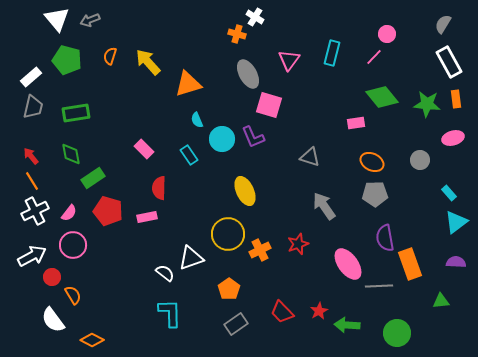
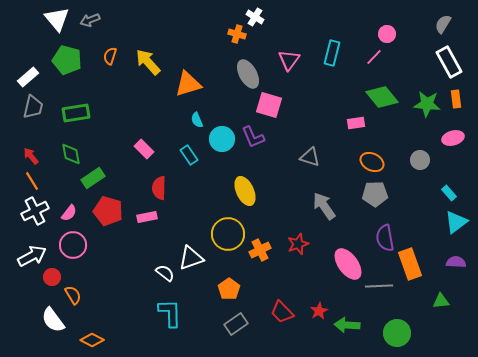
white rectangle at (31, 77): moved 3 px left
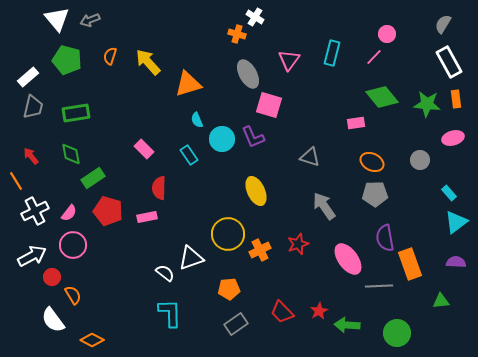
orange line at (32, 181): moved 16 px left
yellow ellipse at (245, 191): moved 11 px right
pink ellipse at (348, 264): moved 5 px up
orange pentagon at (229, 289): rotated 30 degrees clockwise
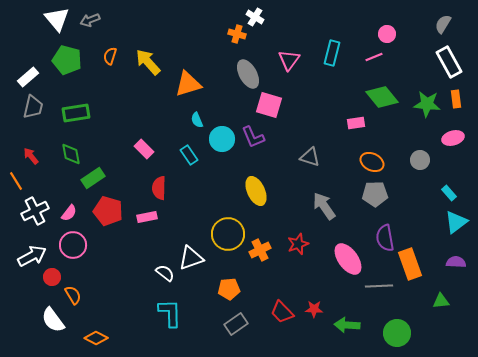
pink line at (374, 57): rotated 24 degrees clockwise
red star at (319, 311): moved 5 px left, 2 px up; rotated 30 degrees clockwise
orange diamond at (92, 340): moved 4 px right, 2 px up
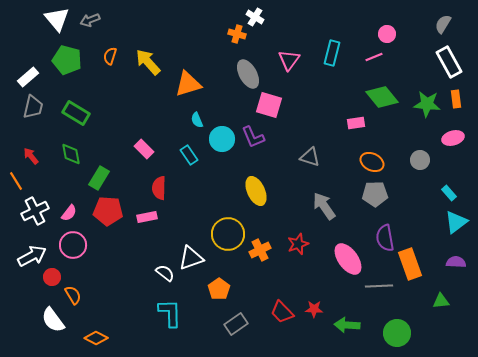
green rectangle at (76, 113): rotated 40 degrees clockwise
green rectangle at (93, 178): moved 6 px right; rotated 25 degrees counterclockwise
red pentagon at (108, 211): rotated 12 degrees counterclockwise
orange pentagon at (229, 289): moved 10 px left; rotated 30 degrees counterclockwise
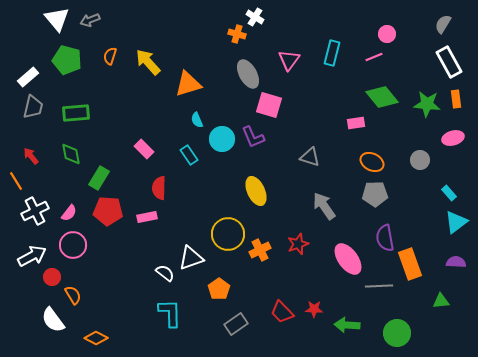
green rectangle at (76, 113): rotated 36 degrees counterclockwise
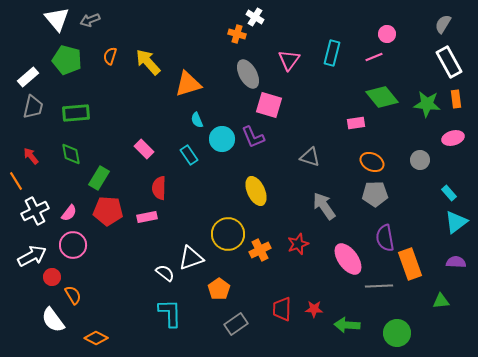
red trapezoid at (282, 312): moved 3 px up; rotated 45 degrees clockwise
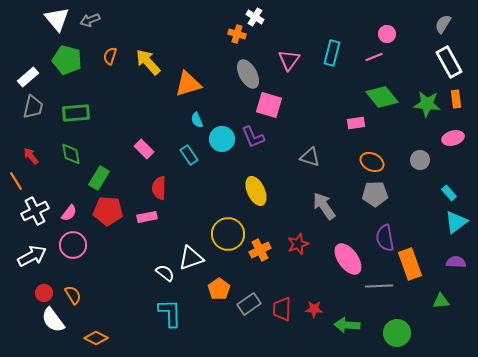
red circle at (52, 277): moved 8 px left, 16 px down
gray rectangle at (236, 324): moved 13 px right, 20 px up
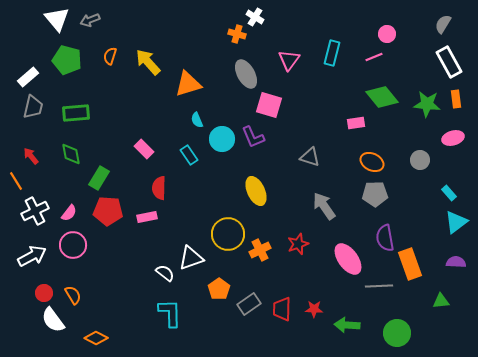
gray ellipse at (248, 74): moved 2 px left
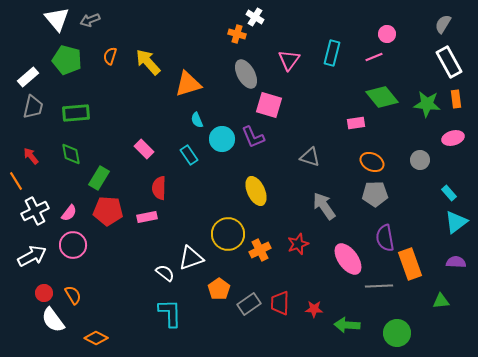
red trapezoid at (282, 309): moved 2 px left, 6 px up
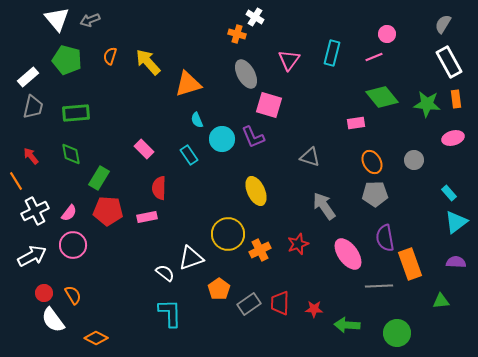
gray circle at (420, 160): moved 6 px left
orange ellipse at (372, 162): rotated 35 degrees clockwise
pink ellipse at (348, 259): moved 5 px up
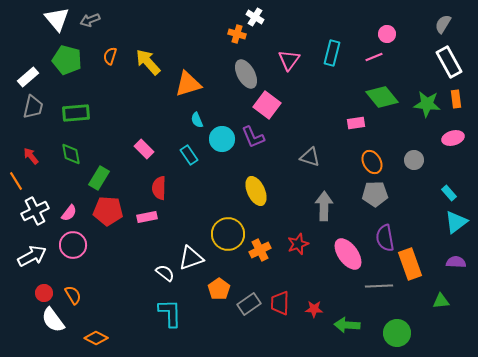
pink square at (269, 105): moved 2 px left; rotated 20 degrees clockwise
gray arrow at (324, 206): rotated 36 degrees clockwise
